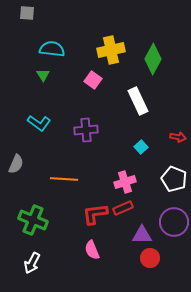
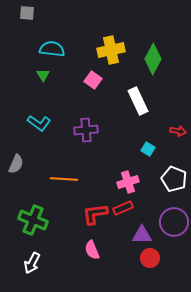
red arrow: moved 6 px up
cyan square: moved 7 px right, 2 px down; rotated 16 degrees counterclockwise
pink cross: moved 3 px right
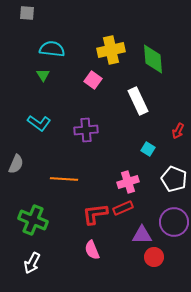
green diamond: rotated 32 degrees counterclockwise
red arrow: rotated 105 degrees clockwise
red circle: moved 4 px right, 1 px up
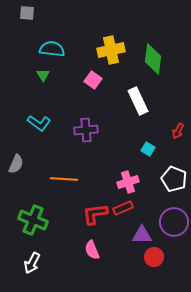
green diamond: rotated 12 degrees clockwise
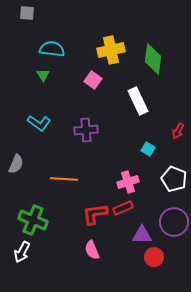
white arrow: moved 10 px left, 11 px up
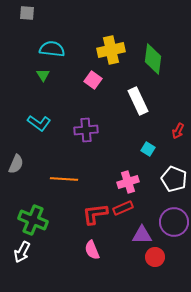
red circle: moved 1 px right
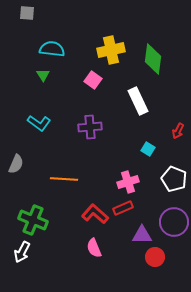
purple cross: moved 4 px right, 3 px up
red L-shape: rotated 48 degrees clockwise
pink semicircle: moved 2 px right, 2 px up
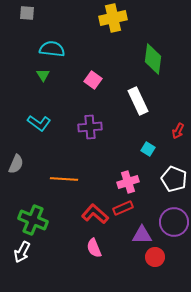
yellow cross: moved 2 px right, 32 px up
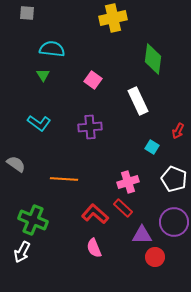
cyan square: moved 4 px right, 2 px up
gray semicircle: rotated 78 degrees counterclockwise
red rectangle: rotated 66 degrees clockwise
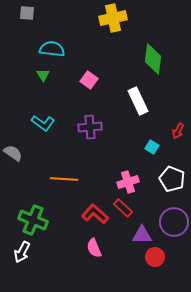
pink square: moved 4 px left
cyan L-shape: moved 4 px right
gray semicircle: moved 3 px left, 11 px up
white pentagon: moved 2 px left
